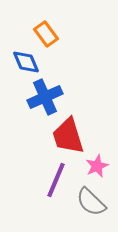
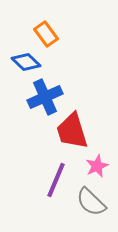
blue diamond: rotated 24 degrees counterclockwise
red trapezoid: moved 4 px right, 5 px up
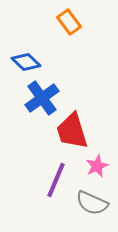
orange rectangle: moved 23 px right, 12 px up
blue cross: moved 3 px left, 1 px down; rotated 12 degrees counterclockwise
gray semicircle: moved 1 px right, 1 px down; rotated 20 degrees counterclockwise
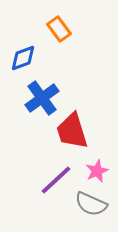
orange rectangle: moved 10 px left, 7 px down
blue diamond: moved 3 px left, 4 px up; rotated 64 degrees counterclockwise
pink star: moved 5 px down
purple line: rotated 24 degrees clockwise
gray semicircle: moved 1 px left, 1 px down
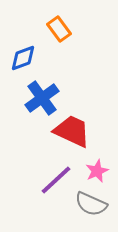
red trapezoid: rotated 132 degrees clockwise
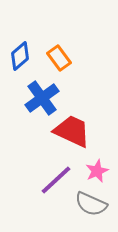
orange rectangle: moved 29 px down
blue diamond: moved 3 px left, 2 px up; rotated 20 degrees counterclockwise
